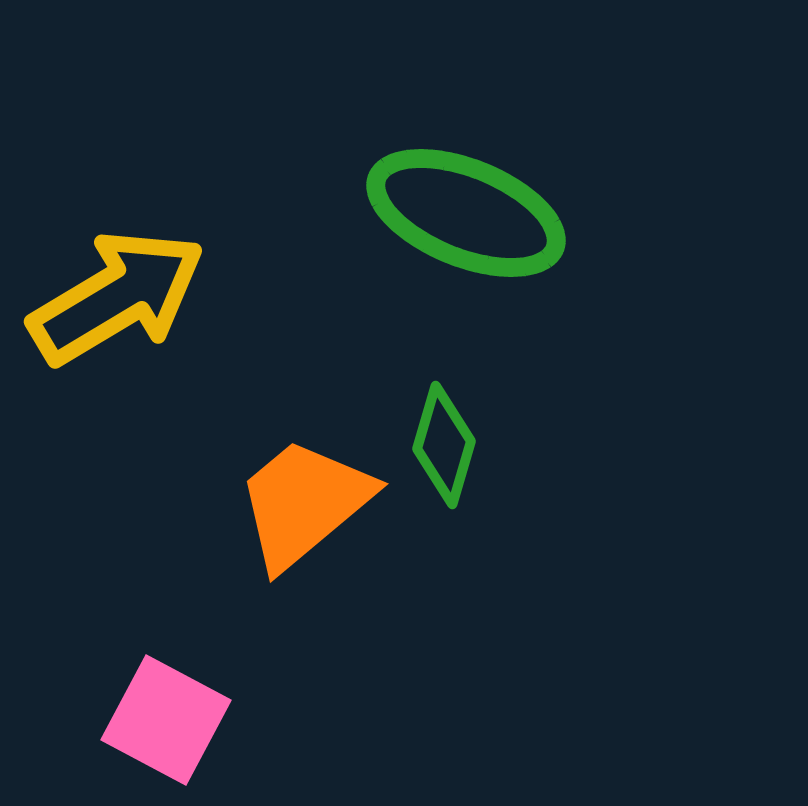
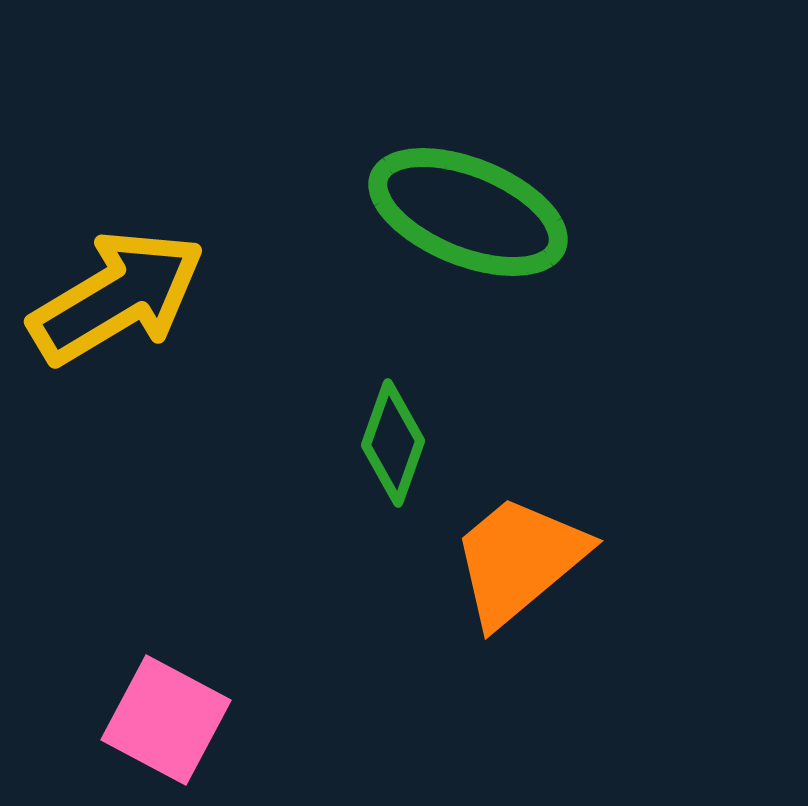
green ellipse: moved 2 px right, 1 px up
green diamond: moved 51 px left, 2 px up; rotated 3 degrees clockwise
orange trapezoid: moved 215 px right, 57 px down
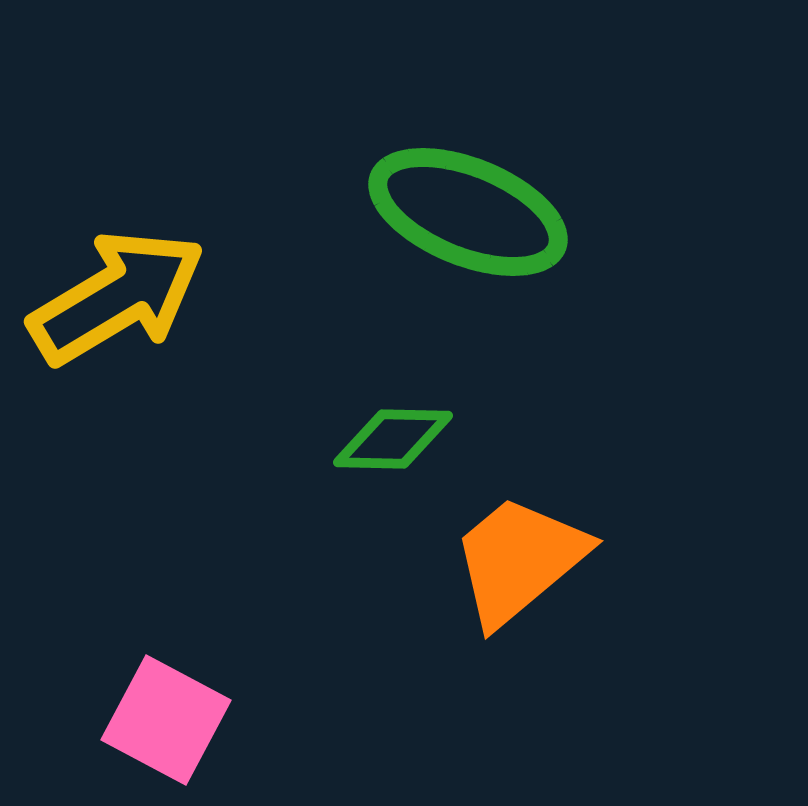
green diamond: moved 4 px up; rotated 72 degrees clockwise
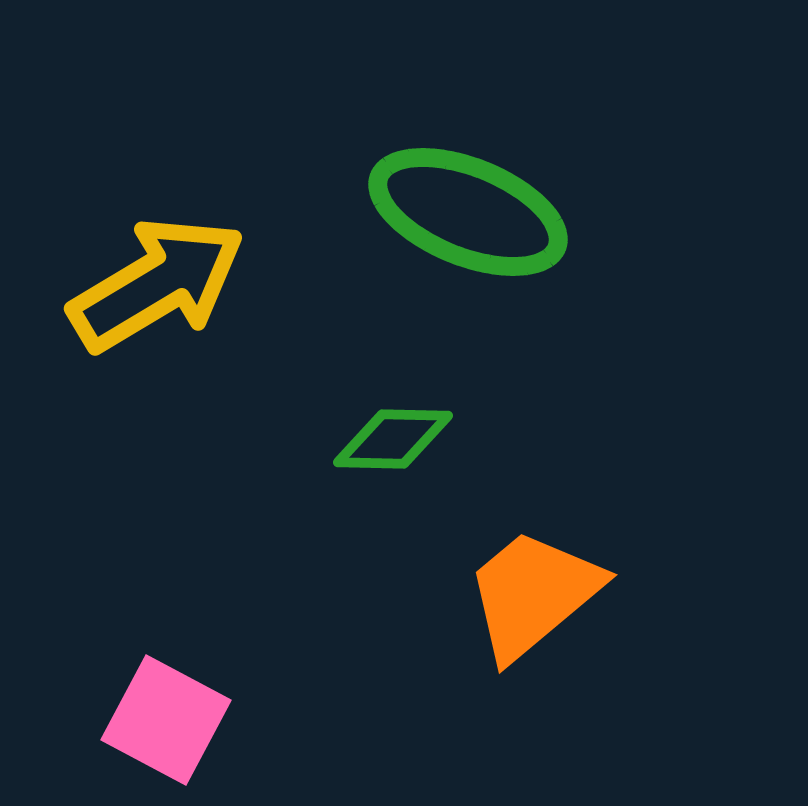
yellow arrow: moved 40 px right, 13 px up
orange trapezoid: moved 14 px right, 34 px down
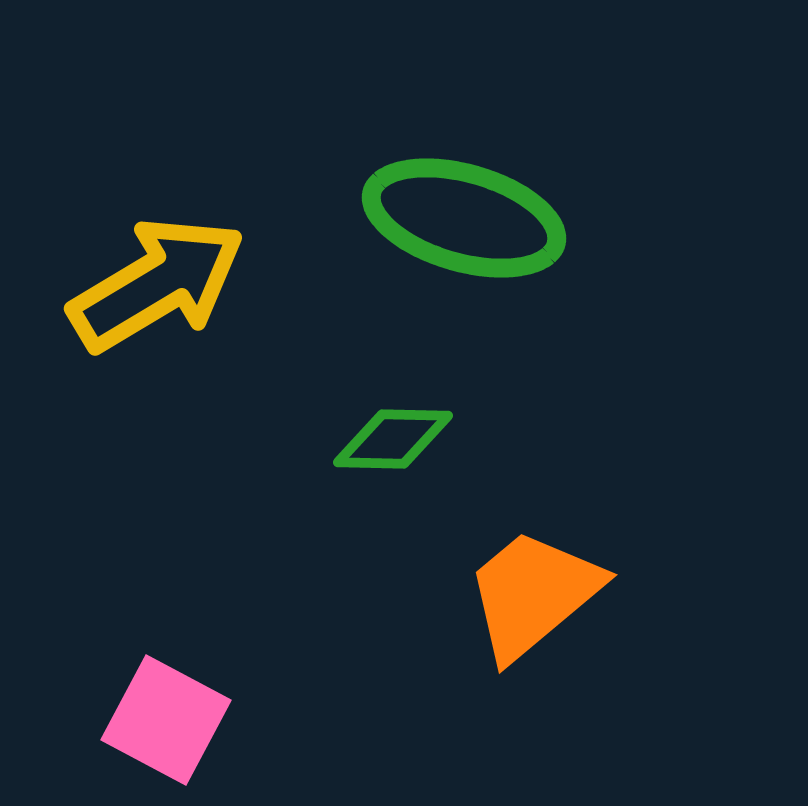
green ellipse: moved 4 px left, 6 px down; rotated 6 degrees counterclockwise
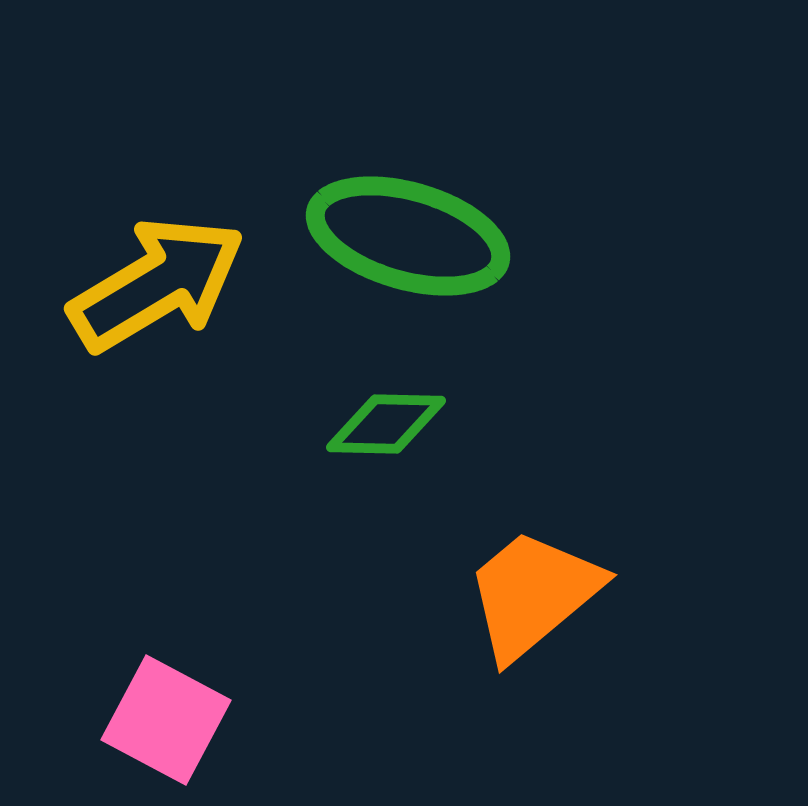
green ellipse: moved 56 px left, 18 px down
green diamond: moved 7 px left, 15 px up
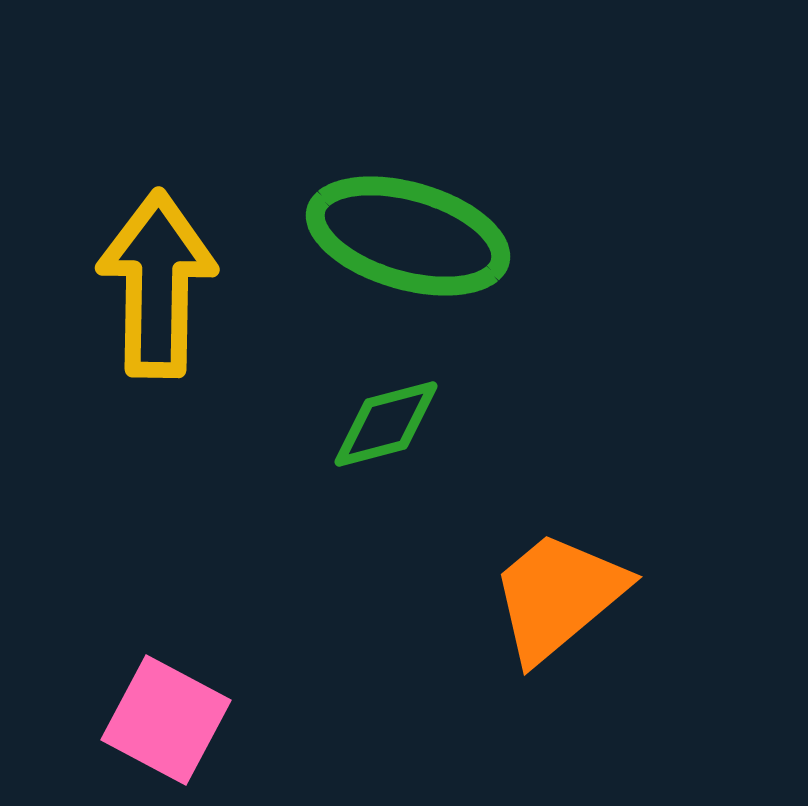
yellow arrow: rotated 58 degrees counterclockwise
green diamond: rotated 16 degrees counterclockwise
orange trapezoid: moved 25 px right, 2 px down
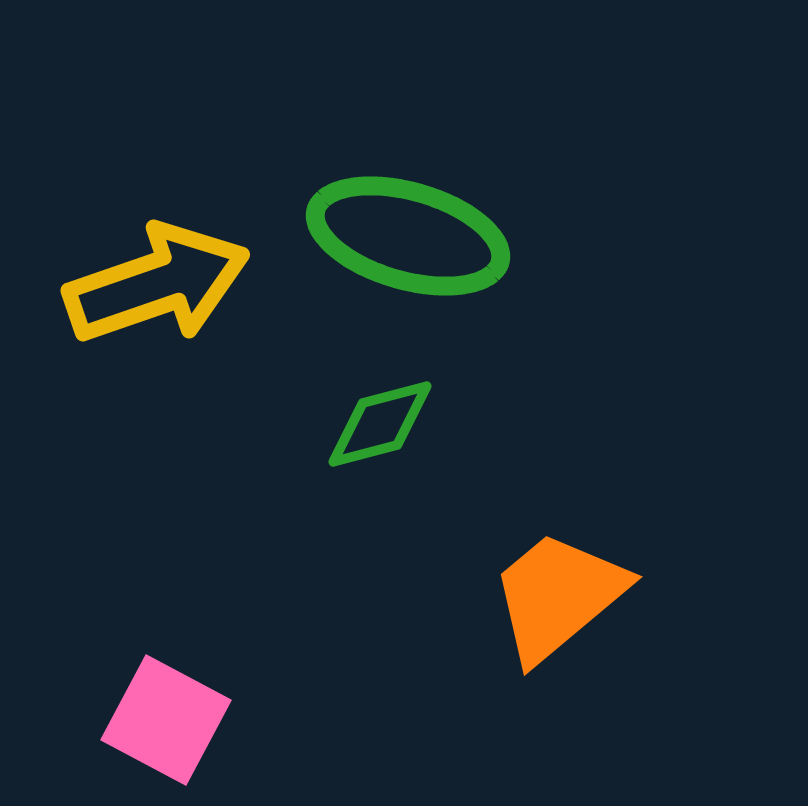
yellow arrow: rotated 70 degrees clockwise
green diamond: moved 6 px left
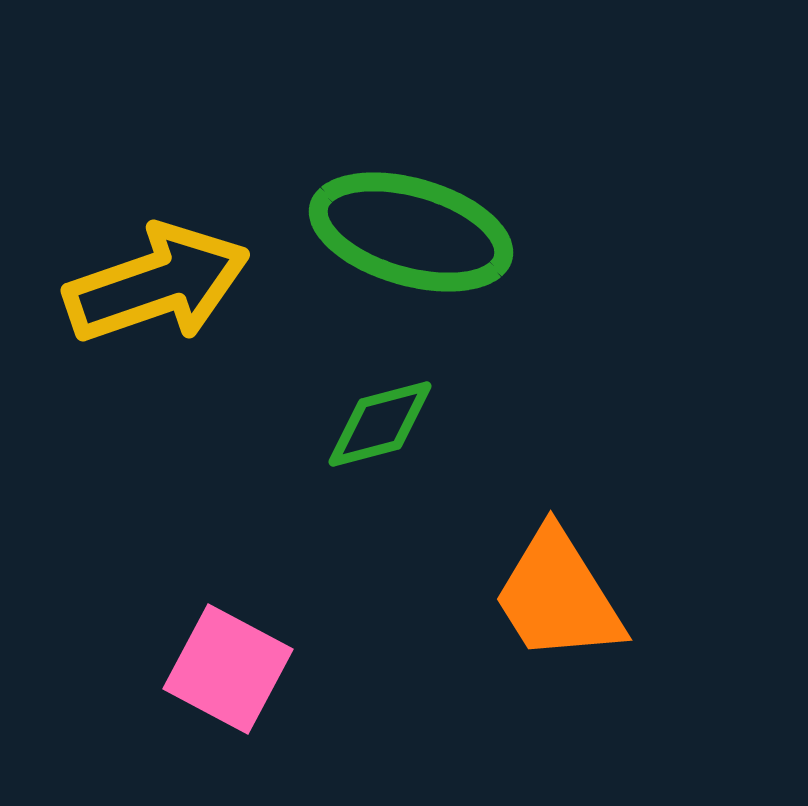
green ellipse: moved 3 px right, 4 px up
orange trapezoid: rotated 82 degrees counterclockwise
pink square: moved 62 px right, 51 px up
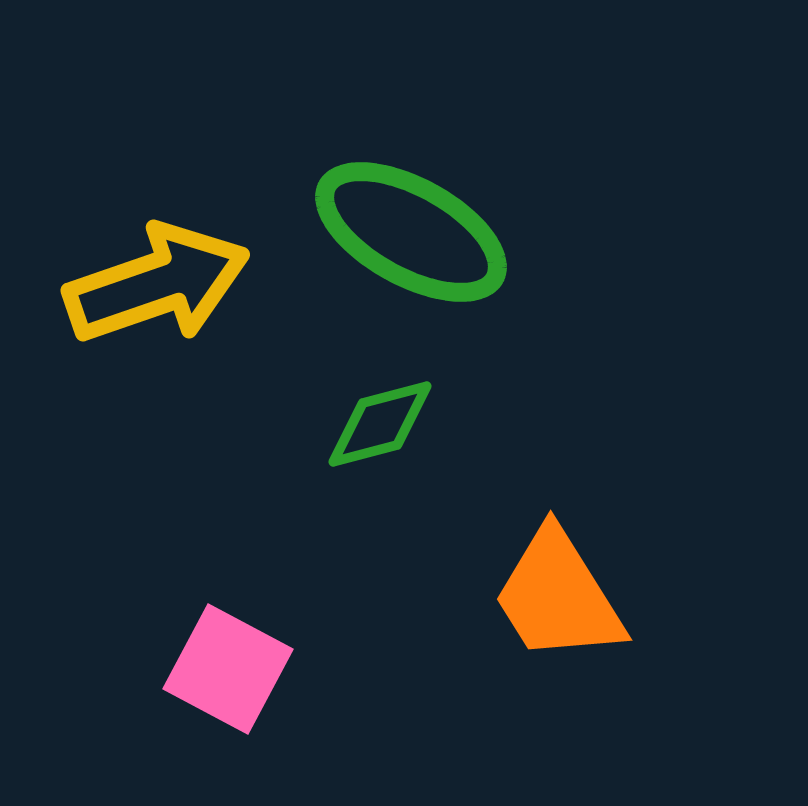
green ellipse: rotated 13 degrees clockwise
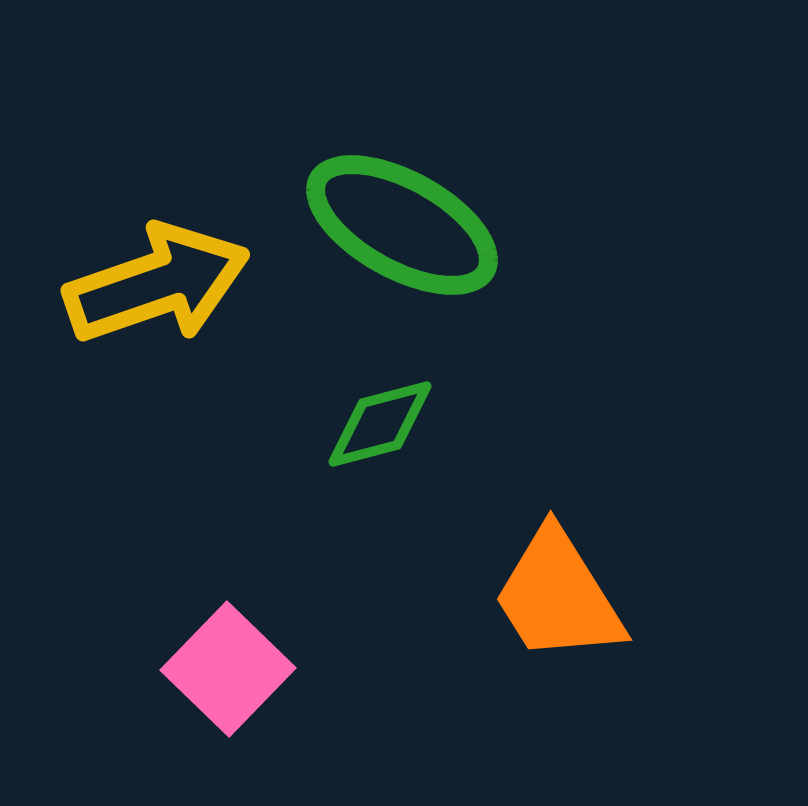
green ellipse: moved 9 px left, 7 px up
pink square: rotated 16 degrees clockwise
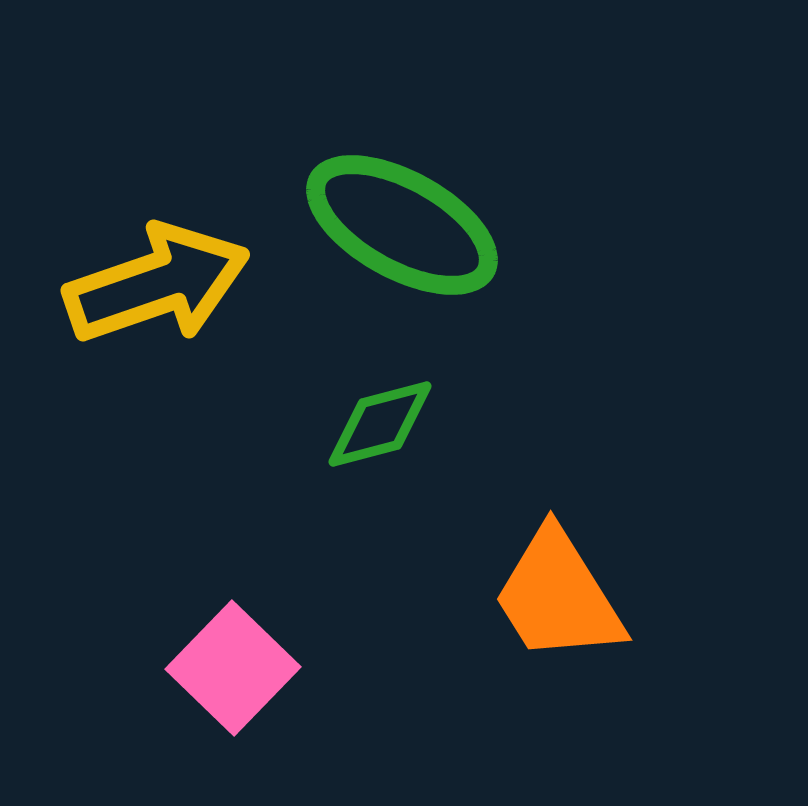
pink square: moved 5 px right, 1 px up
